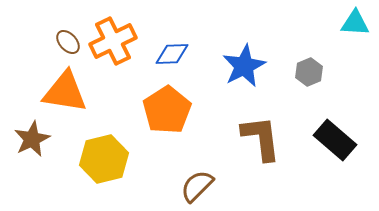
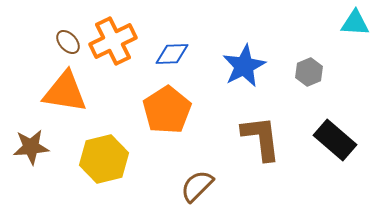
brown star: moved 1 px left, 8 px down; rotated 21 degrees clockwise
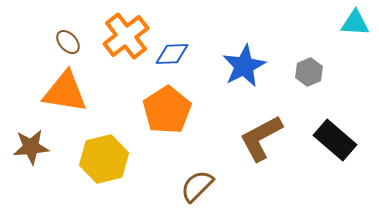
orange cross: moved 13 px right, 5 px up; rotated 12 degrees counterclockwise
brown L-shape: rotated 111 degrees counterclockwise
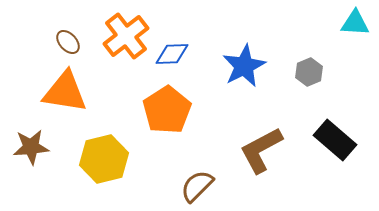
brown L-shape: moved 12 px down
